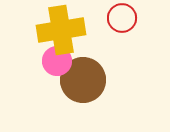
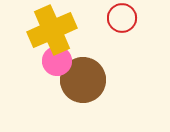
yellow cross: moved 9 px left; rotated 15 degrees counterclockwise
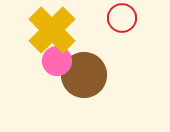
yellow cross: rotated 21 degrees counterclockwise
brown circle: moved 1 px right, 5 px up
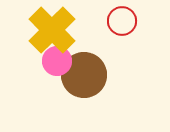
red circle: moved 3 px down
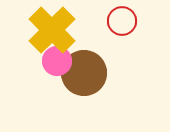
brown circle: moved 2 px up
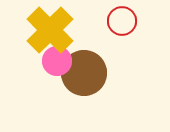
yellow cross: moved 2 px left
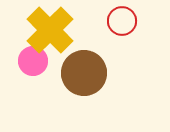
pink circle: moved 24 px left
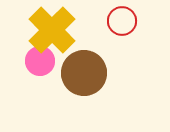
yellow cross: moved 2 px right
pink circle: moved 7 px right
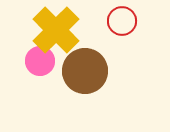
yellow cross: moved 4 px right
brown circle: moved 1 px right, 2 px up
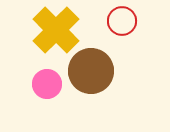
pink circle: moved 7 px right, 23 px down
brown circle: moved 6 px right
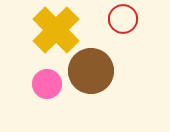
red circle: moved 1 px right, 2 px up
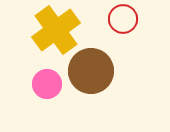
yellow cross: rotated 9 degrees clockwise
